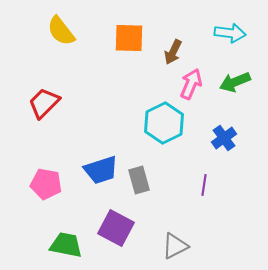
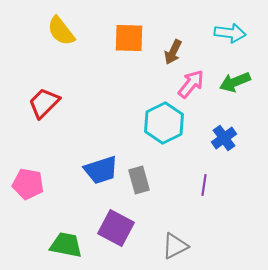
pink arrow: rotated 16 degrees clockwise
pink pentagon: moved 18 px left
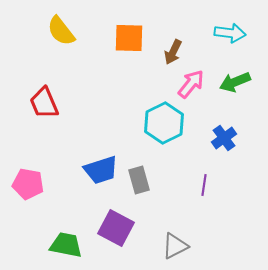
red trapezoid: rotated 68 degrees counterclockwise
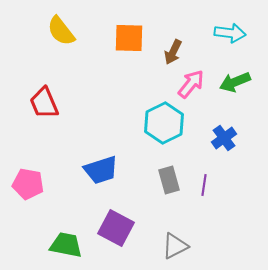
gray rectangle: moved 30 px right
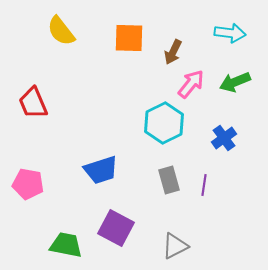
red trapezoid: moved 11 px left
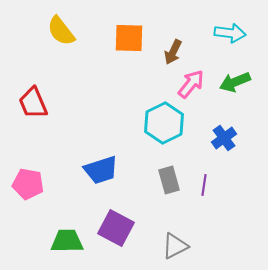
green trapezoid: moved 1 px right, 4 px up; rotated 12 degrees counterclockwise
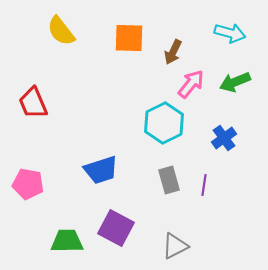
cyan arrow: rotated 8 degrees clockwise
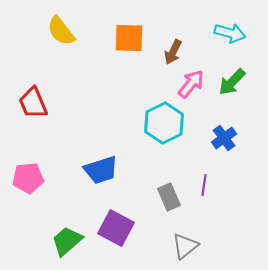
green arrow: moved 3 px left; rotated 24 degrees counterclockwise
gray rectangle: moved 17 px down; rotated 8 degrees counterclockwise
pink pentagon: moved 6 px up; rotated 16 degrees counterclockwise
green trapezoid: rotated 40 degrees counterclockwise
gray triangle: moved 10 px right; rotated 12 degrees counterclockwise
